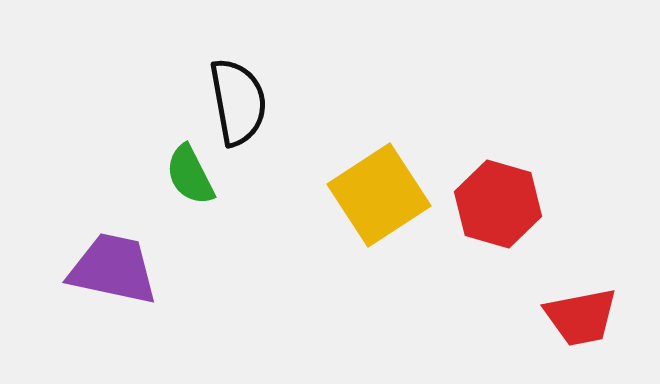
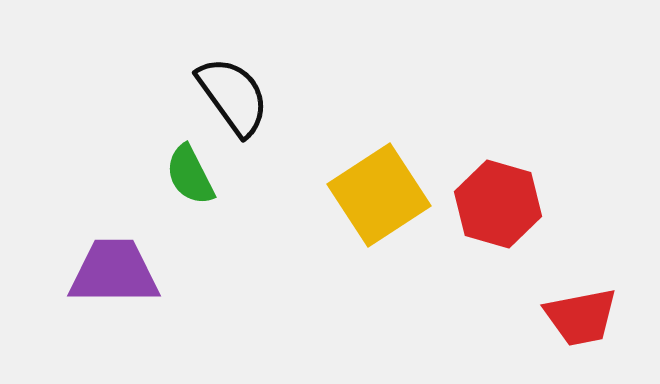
black semicircle: moved 5 px left, 6 px up; rotated 26 degrees counterclockwise
purple trapezoid: moved 1 px right, 3 px down; rotated 12 degrees counterclockwise
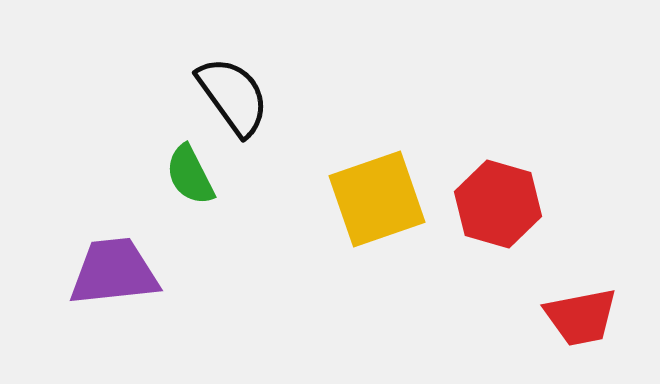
yellow square: moved 2 px left, 4 px down; rotated 14 degrees clockwise
purple trapezoid: rotated 6 degrees counterclockwise
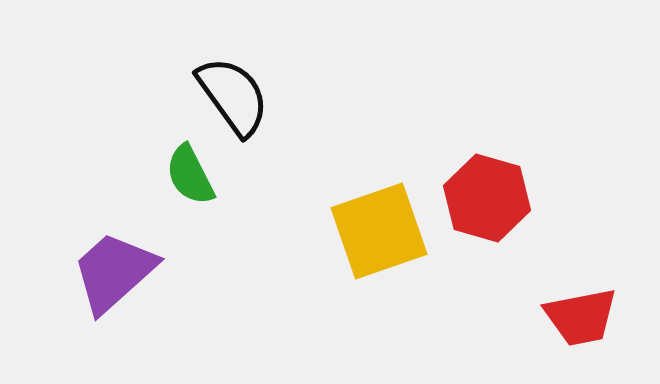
yellow square: moved 2 px right, 32 px down
red hexagon: moved 11 px left, 6 px up
purple trapezoid: rotated 36 degrees counterclockwise
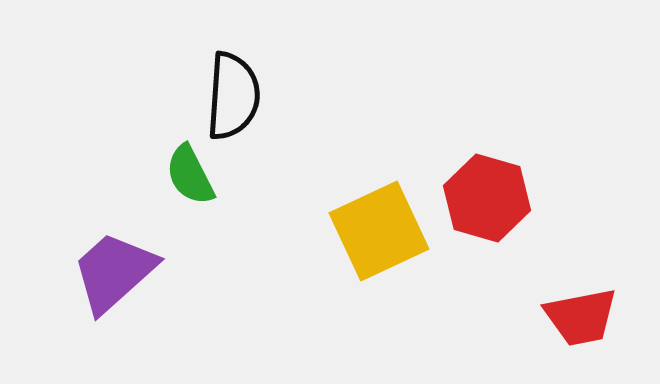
black semicircle: rotated 40 degrees clockwise
yellow square: rotated 6 degrees counterclockwise
